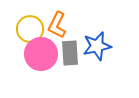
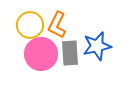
yellow circle: moved 4 px up
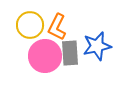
orange L-shape: moved 2 px down
pink circle: moved 4 px right, 2 px down
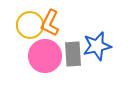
orange L-shape: moved 7 px left, 4 px up
gray rectangle: moved 3 px right, 1 px down
